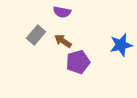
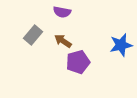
gray rectangle: moved 3 px left
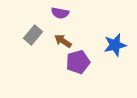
purple semicircle: moved 2 px left, 1 px down
blue star: moved 6 px left
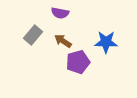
blue star: moved 9 px left, 3 px up; rotated 15 degrees clockwise
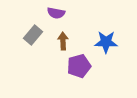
purple semicircle: moved 4 px left
brown arrow: rotated 54 degrees clockwise
purple pentagon: moved 1 px right, 4 px down
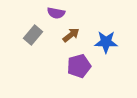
brown arrow: moved 8 px right, 6 px up; rotated 54 degrees clockwise
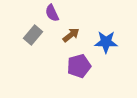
purple semicircle: moved 4 px left; rotated 54 degrees clockwise
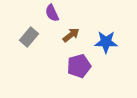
gray rectangle: moved 4 px left, 2 px down
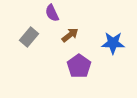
brown arrow: moved 1 px left
blue star: moved 7 px right, 1 px down
purple pentagon: rotated 20 degrees counterclockwise
